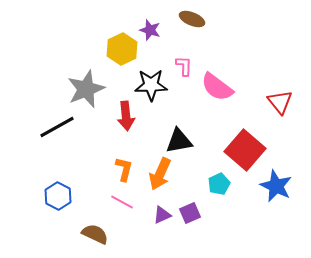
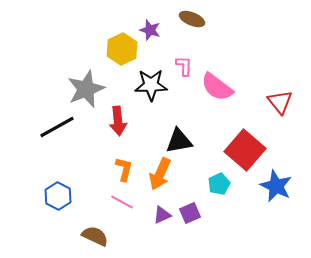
red arrow: moved 8 px left, 5 px down
brown semicircle: moved 2 px down
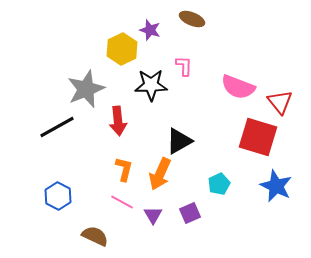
pink semicircle: moved 21 px right; rotated 16 degrees counterclockwise
black triangle: rotated 20 degrees counterclockwise
red square: moved 13 px right, 13 px up; rotated 24 degrees counterclockwise
purple triangle: moved 9 px left; rotated 36 degrees counterclockwise
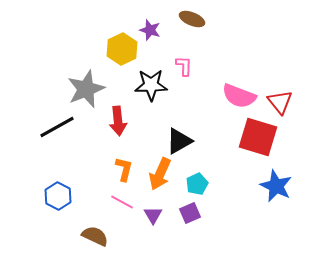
pink semicircle: moved 1 px right, 9 px down
cyan pentagon: moved 22 px left
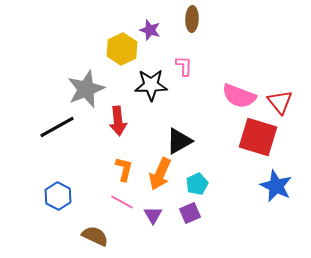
brown ellipse: rotated 70 degrees clockwise
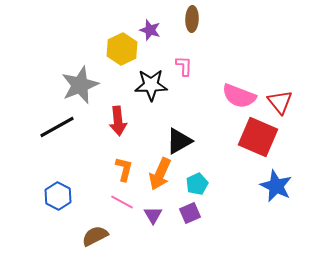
gray star: moved 6 px left, 4 px up
red square: rotated 6 degrees clockwise
brown semicircle: rotated 52 degrees counterclockwise
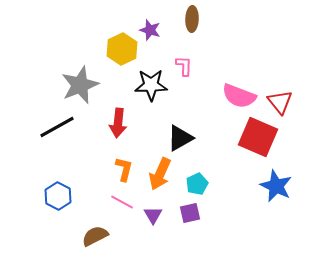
red arrow: moved 2 px down; rotated 12 degrees clockwise
black triangle: moved 1 px right, 3 px up
purple square: rotated 10 degrees clockwise
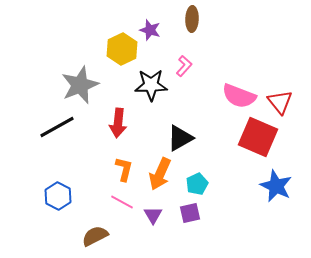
pink L-shape: rotated 40 degrees clockwise
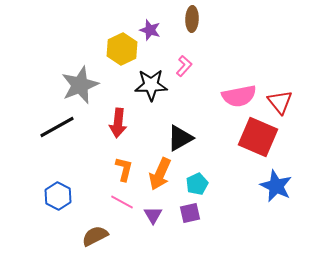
pink semicircle: rotated 32 degrees counterclockwise
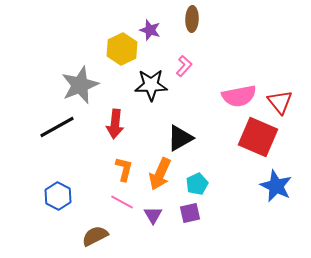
red arrow: moved 3 px left, 1 px down
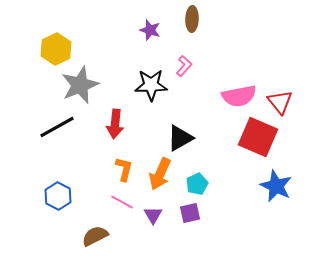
yellow hexagon: moved 66 px left
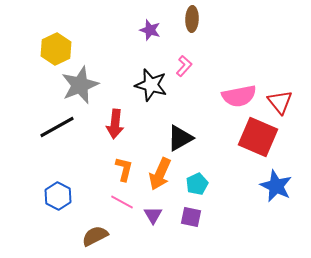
black star: rotated 16 degrees clockwise
purple square: moved 1 px right, 4 px down; rotated 25 degrees clockwise
